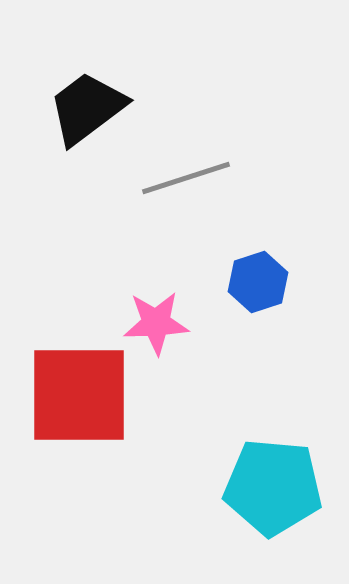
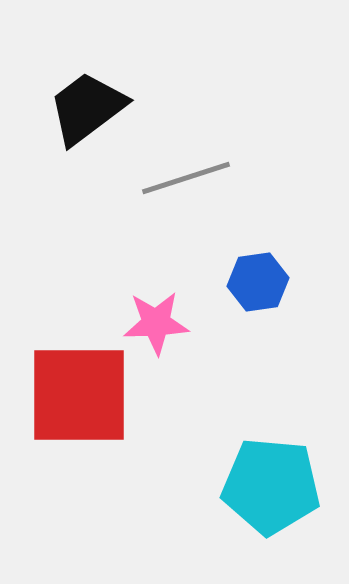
blue hexagon: rotated 10 degrees clockwise
cyan pentagon: moved 2 px left, 1 px up
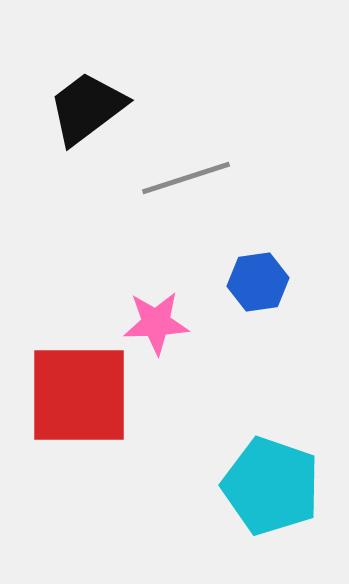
cyan pentagon: rotated 14 degrees clockwise
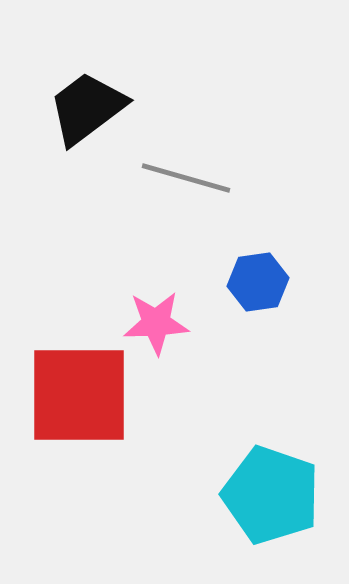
gray line: rotated 34 degrees clockwise
cyan pentagon: moved 9 px down
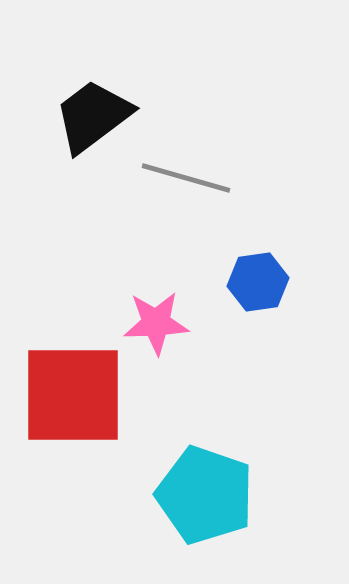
black trapezoid: moved 6 px right, 8 px down
red square: moved 6 px left
cyan pentagon: moved 66 px left
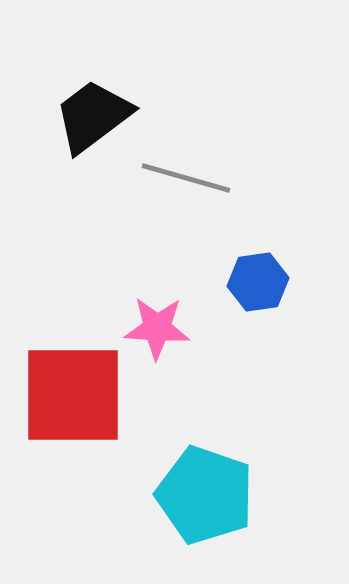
pink star: moved 1 px right, 5 px down; rotated 6 degrees clockwise
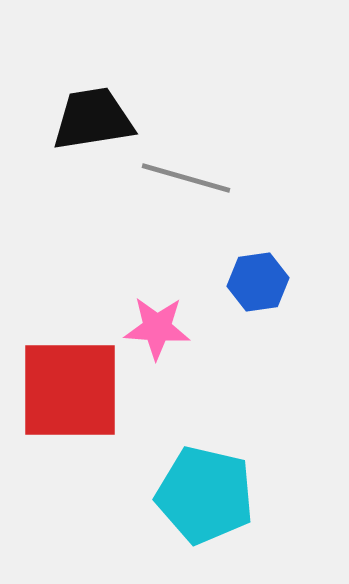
black trapezoid: moved 3 px down; rotated 28 degrees clockwise
red square: moved 3 px left, 5 px up
cyan pentagon: rotated 6 degrees counterclockwise
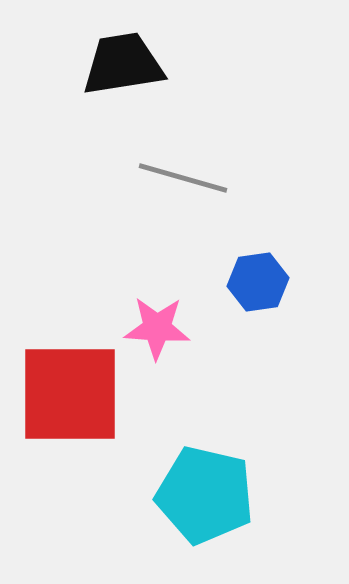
black trapezoid: moved 30 px right, 55 px up
gray line: moved 3 px left
red square: moved 4 px down
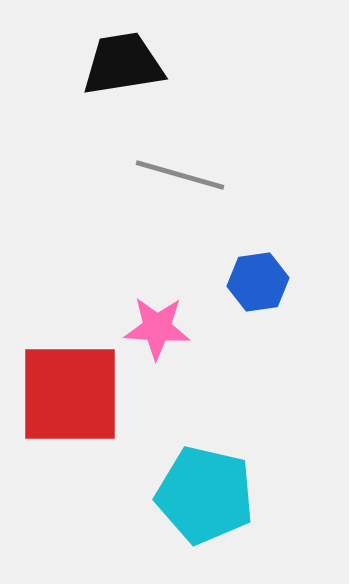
gray line: moved 3 px left, 3 px up
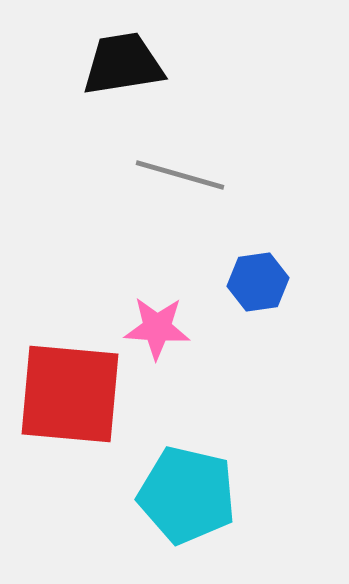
red square: rotated 5 degrees clockwise
cyan pentagon: moved 18 px left
